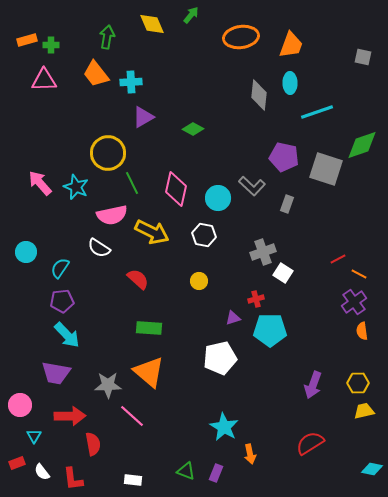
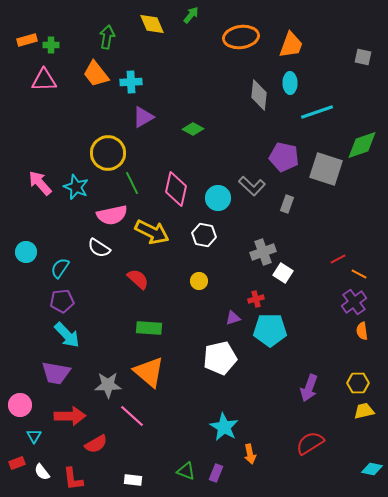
purple arrow at (313, 385): moved 4 px left, 3 px down
red semicircle at (93, 444): moved 3 px right; rotated 70 degrees clockwise
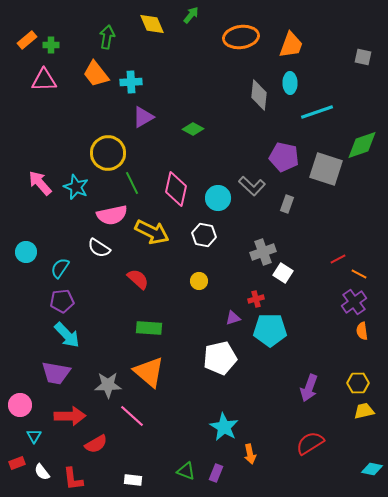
orange rectangle at (27, 40): rotated 24 degrees counterclockwise
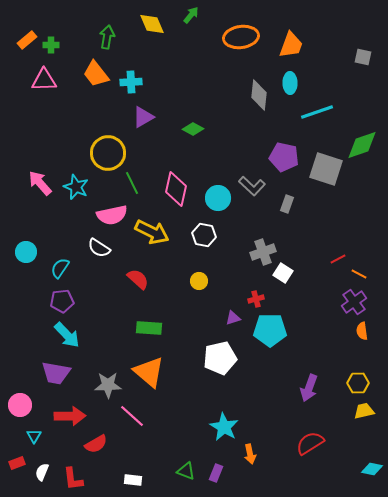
white semicircle at (42, 472): rotated 60 degrees clockwise
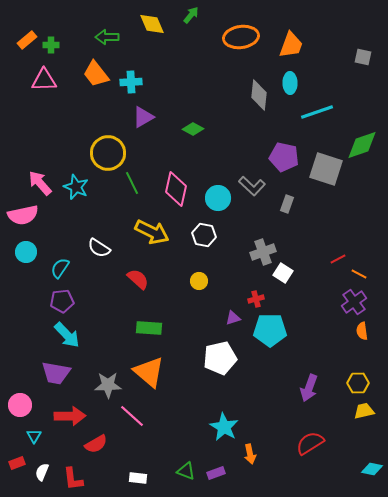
green arrow at (107, 37): rotated 100 degrees counterclockwise
pink semicircle at (112, 215): moved 89 px left
purple rectangle at (216, 473): rotated 48 degrees clockwise
white rectangle at (133, 480): moved 5 px right, 2 px up
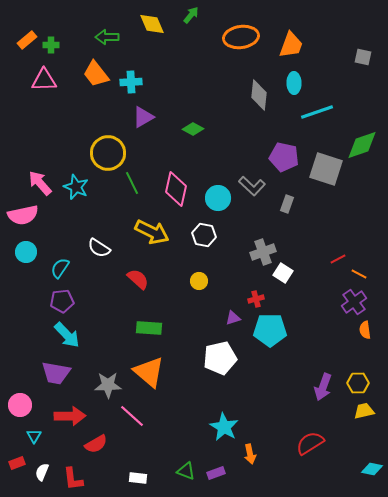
cyan ellipse at (290, 83): moved 4 px right
orange semicircle at (362, 331): moved 3 px right, 1 px up
purple arrow at (309, 388): moved 14 px right, 1 px up
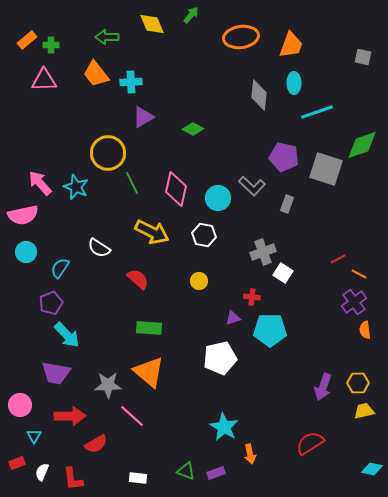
red cross at (256, 299): moved 4 px left, 2 px up; rotated 21 degrees clockwise
purple pentagon at (62, 301): moved 11 px left, 2 px down; rotated 15 degrees counterclockwise
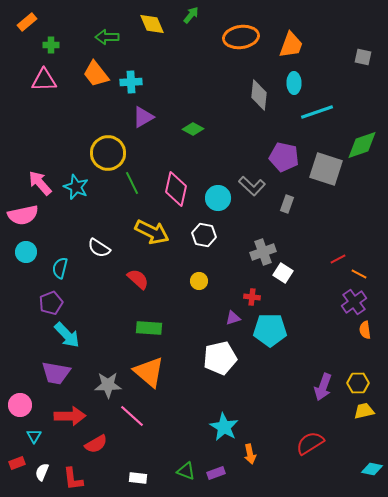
orange rectangle at (27, 40): moved 18 px up
cyan semicircle at (60, 268): rotated 20 degrees counterclockwise
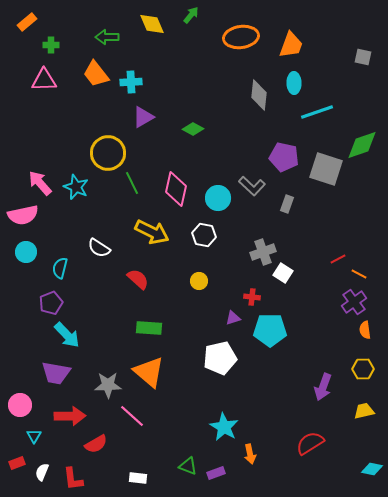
yellow hexagon at (358, 383): moved 5 px right, 14 px up
green triangle at (186, 471): moved 2 px right, 5 px up
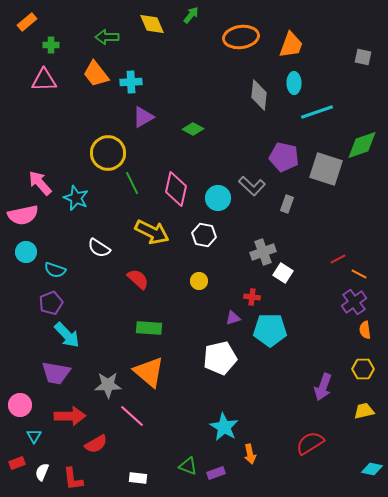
cyan star at (76, 187): moved 11 px down
cyan semicircle at (60, 268): moved 5 px left, 2 px down; rotated 85 degrees counterclockwise
